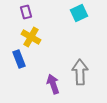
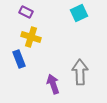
purple rectangle: rotated 48 degrees counterclockwise
yellow cross: rotated 12 degrees counterclockwise
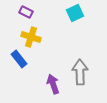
cyan square: moved 4 px left
blue rectangle: rotated 18 degrees counterclockwise
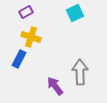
purple rectangle: rotated 56 degrees counterclockwise
blue rectangle: rotated 66 degrees clockwise
purple arrow: moved 2 px right, 2 px down; rotated 18 degrees counterclockwise
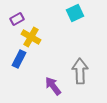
purple rectangle: moved 9 px left, 7 px down
yellow cross: rotated 12 degrees clockwise
gray arrow: moved 1 px up
purple arrow: moved 2 px left
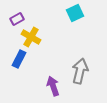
gray arrow: rotated 15 degrees clockwise
purple arrow: rotated 18 degrees clockwise
